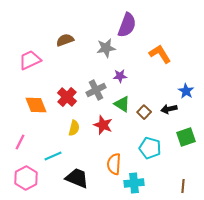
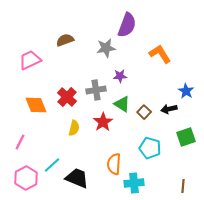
gray cross: rotated 18 degrees clockwise
red star: moved 3 px up; rotated 18 degrees clockwise
cyan line: moved 1 px left, 9 px down; rotated 18 degrees counterclockwise
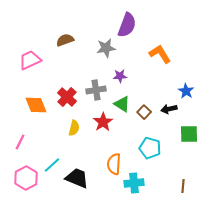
green square: moved 3 px right, 3 px up; rotated 18 degrees clockwise
